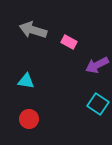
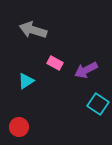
pink rectangle: moved 14 px left, 21 px down
purple arrow: moved 11 px left, 5 px down
cyan triangle: rotated 42 degrees counterclockwise
red circle: moved 10 px left, 8 px down
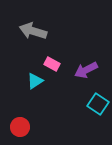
gray arrow: moved 1 px down
pink rectangle: moved 3 px left, 1 px down
cyan triangle: moved 9 px right
red circle: moved 1 px right
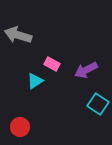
gray arrow: moved 15 px left, 4 px down
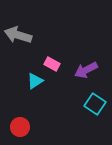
cyan square: moved 3 px left
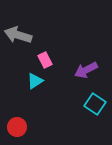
pink rectangle: moved 7 px left, 4 px up; rotated 35 degrees clockwise
red circle: moved 3 px left
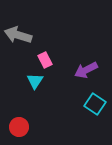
cyan triangle: rotated 24 degrees counterclockwise
red circle: moved 2 px right
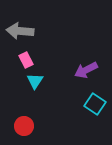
gray arrow: moved 2 px right, 4 px up; rotated 12 degrees counterclockwise
pink rectangle: moved 19 px left
red circle: moved 5 px right, 1 px up
